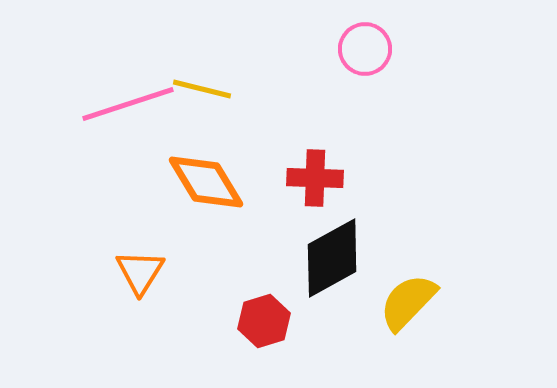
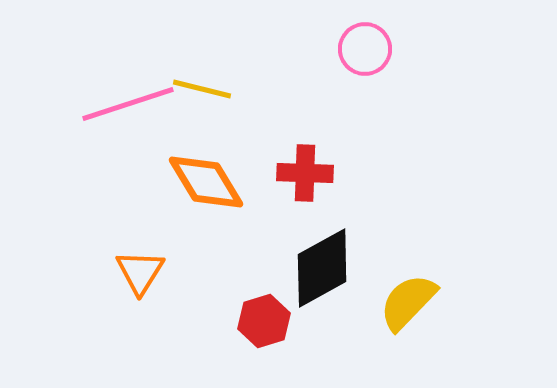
red cross: moved 10 px left, 5 px up
black diamond: moved 10 px left, 10 px down
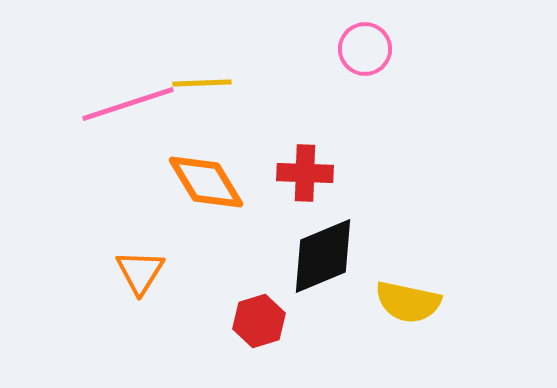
yellow line: moved 6 px up; rotated 16 degrees counterclockwise
black diamond: moved 1 px right, 12 px up; rotated 6 degrees clockwise
yellow semicircle: rotated 122 degrees counterclockwise
red hexagon: moved 5 px left
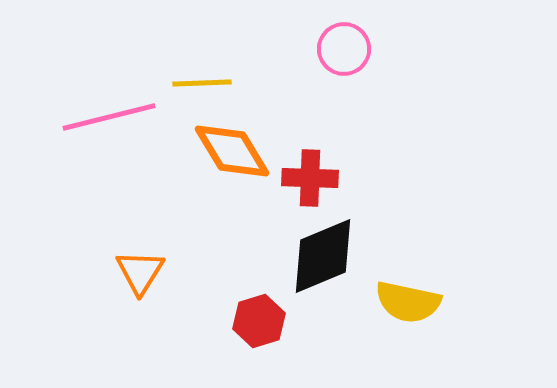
pink circle: moved 21 px left
pink line: moved 19 px left, 13 px down; rotated 4 degrees clockwise
red cross: moved 5 px right, 5 px down
orange diamond: moved 26 px right, 31 px up
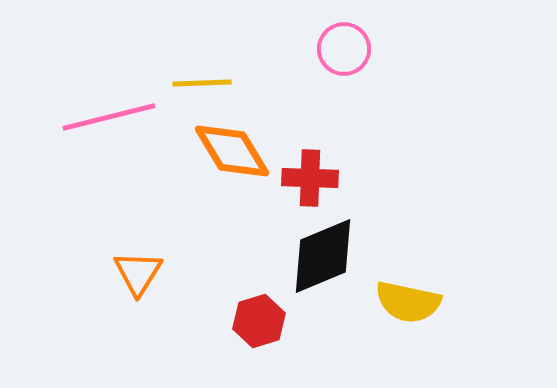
orange triangle: moved 2 px left, 1 px down
